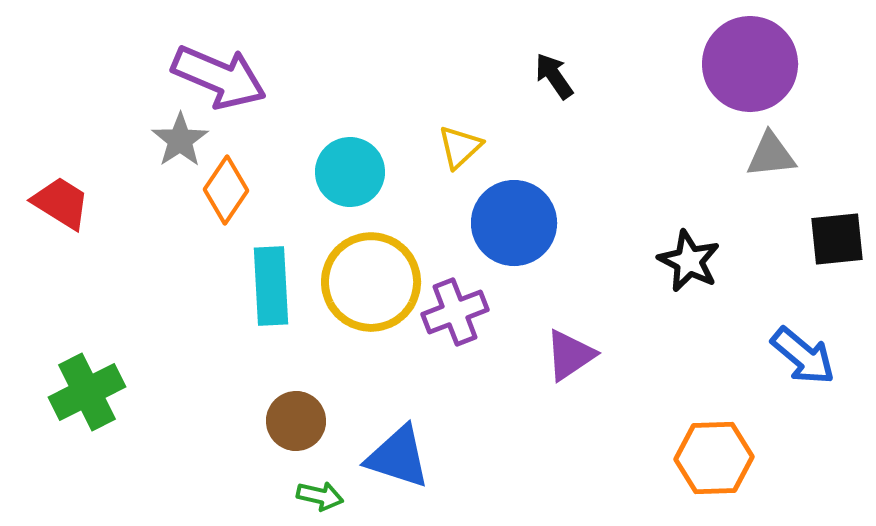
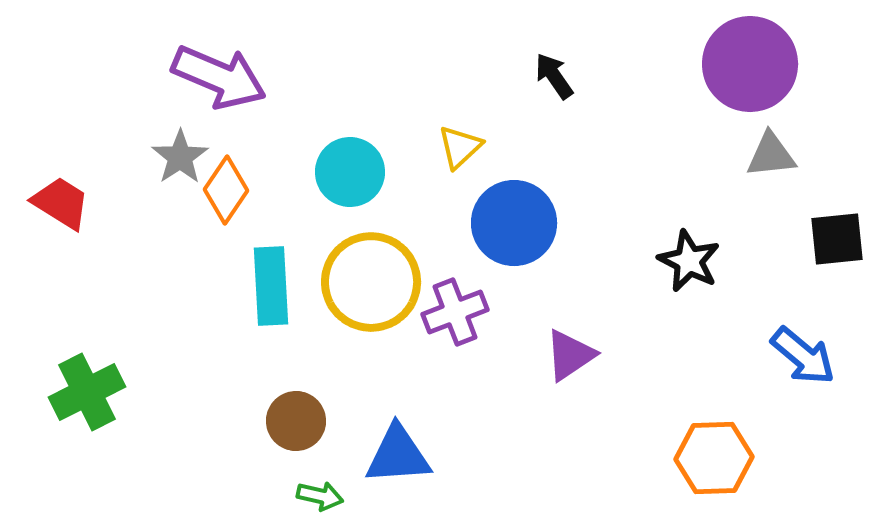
gray star: moved 17 px down
blue triangle: moved 2 px up; rotated 22 degrees counterclockwise
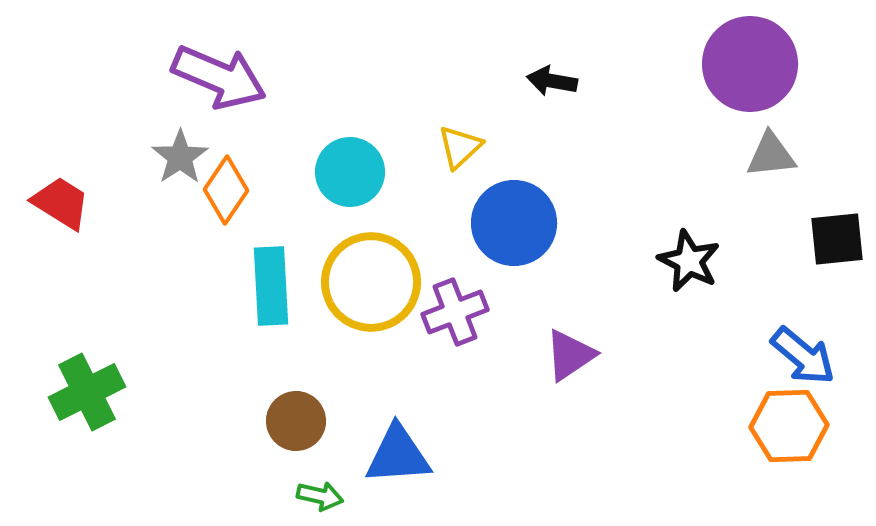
black arrow: moved 2 px left, 5 px down; rotated 45 degrees counterclockwise
orange hexagon: moved 75 px right, 32 px up
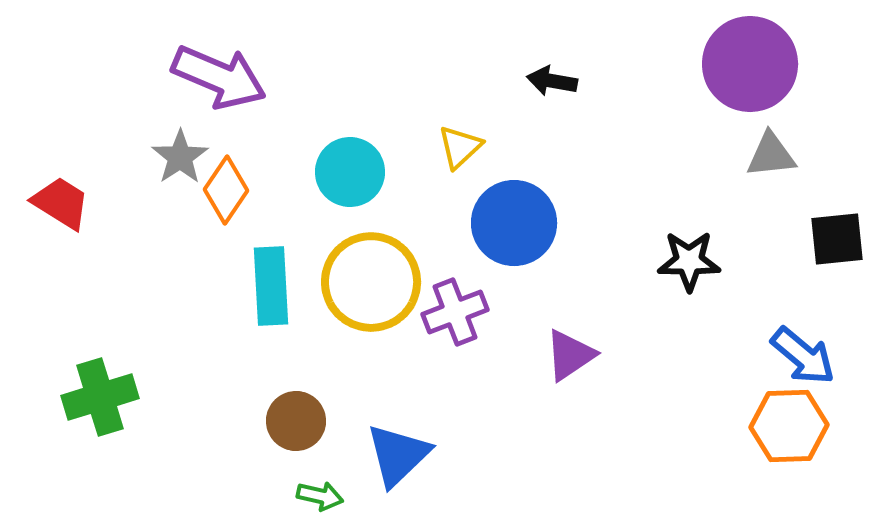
black star: rotated 26 degrees counterclockwise
green cross: moved 13 px right, 5 px down; rotated 10 degrees clockwise
blue triangle: rotated 40 degrees counterclockwise
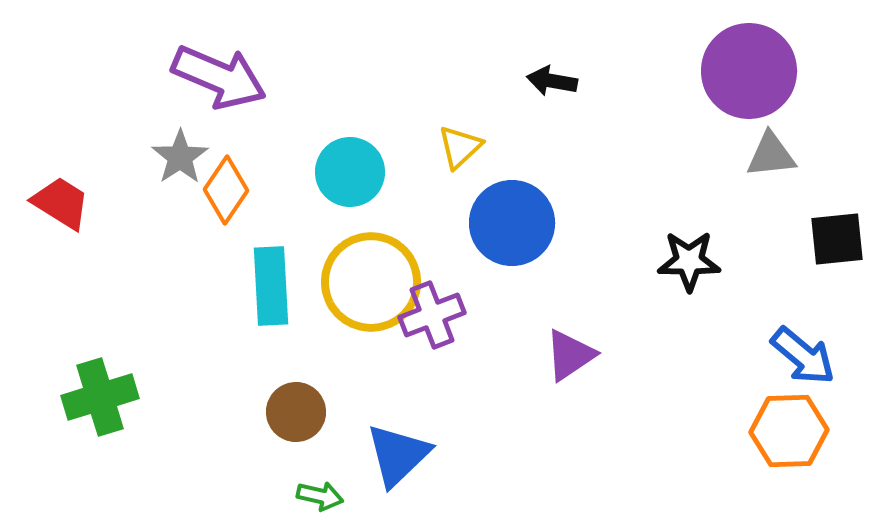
purple circle: moved 1 px left, 7 px down
blue circle: moved 2 px left
purple cross: moved 23 px left, 3 px down
brown circle: moved 9 px up
orange hexagon: moved 5 px down
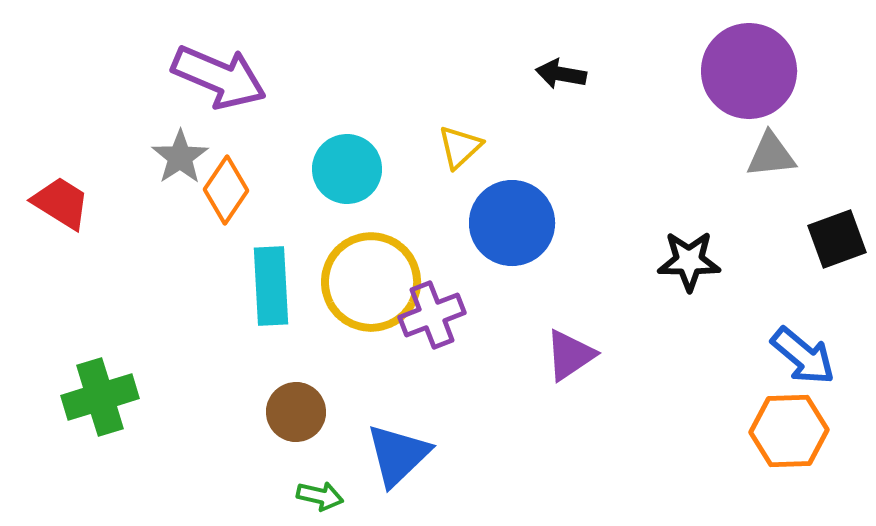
black arrow: moved 9 px right, 7 px up
cyan circle: moved 3 px left, 3 px up
black square: rotated 14 degrees counterclockwise
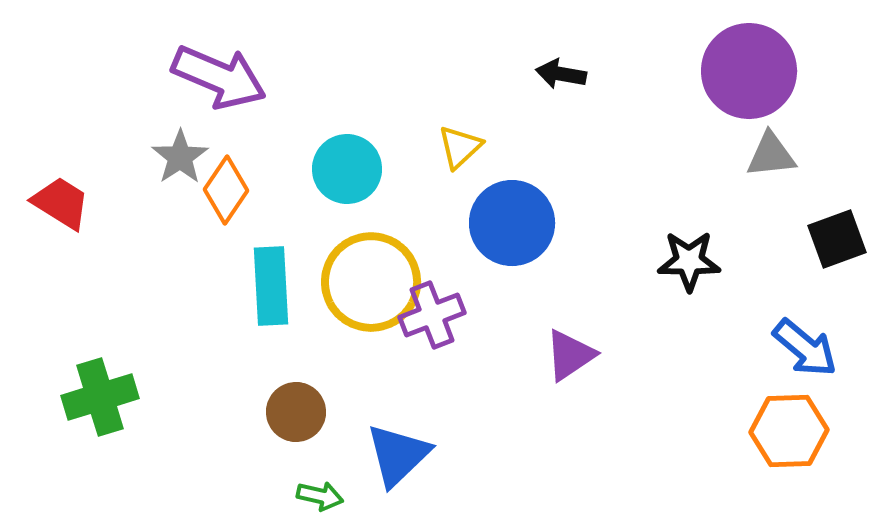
blue arrow: moved 2 px right, 8 px up
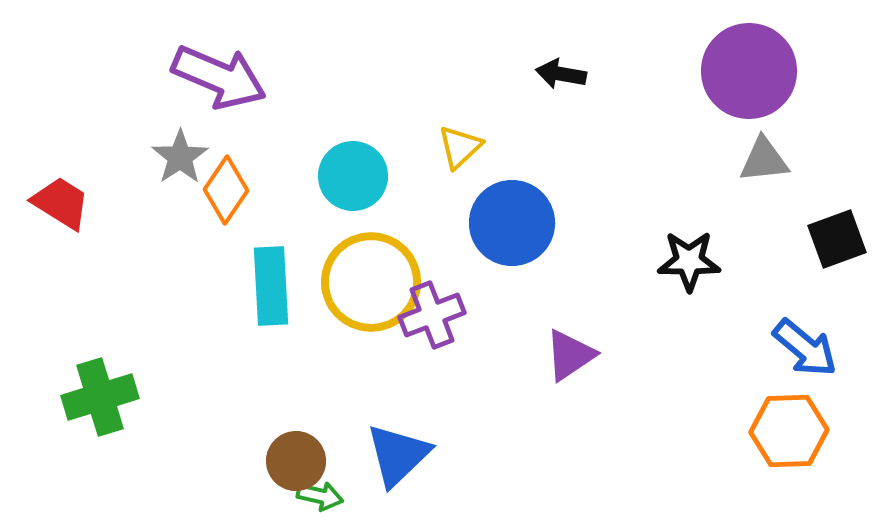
gray triangle: moved 7 px left, 5 px down
cyan circle: moved 6 px right, 7 px down
brown circle: moved 49 px down
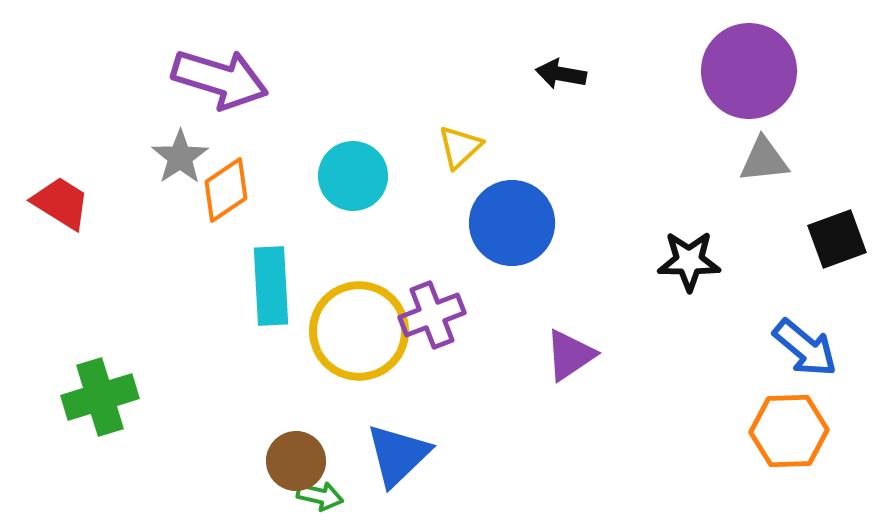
purple arrow: moved 1 px right, 2 px down; rotated 6 degrees counterclockwise
orange diamond: rotated 22 degrees clockwise
yellow circle: moved 12 px left, 49 px down
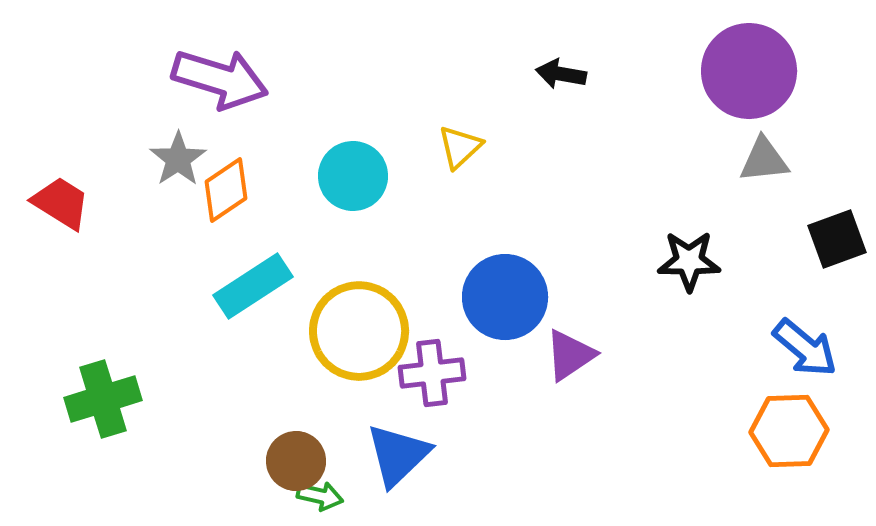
gray star: moved 2 px left, 2 px down
blue circle: moved 7 px left, 74 px down
cyan rectangle: moved 18 px left; rotated 60 degrees clockwise
purple cross: moved 58 px down; rotated 14 degrees clockwise
green cross: moved 3 px right, 2 px down
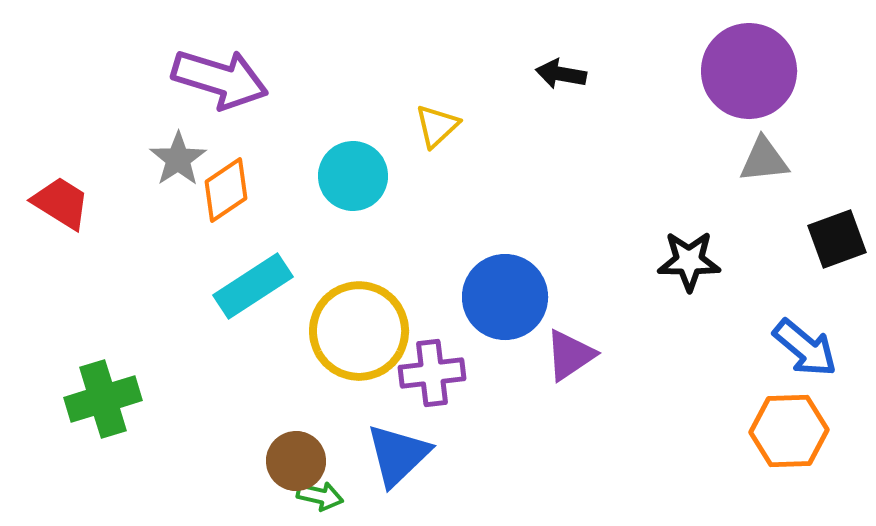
yellow triangle: moved 23 px left, 21 px up
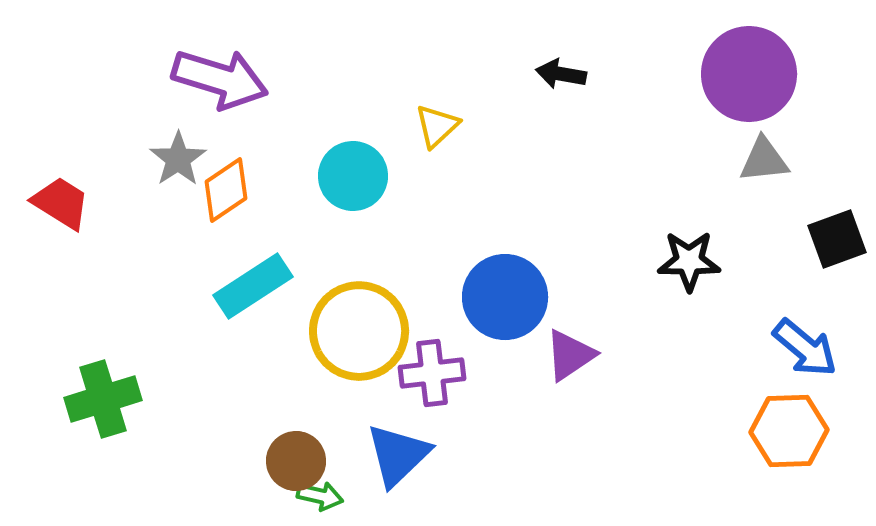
purple circle: moved 3 px down
